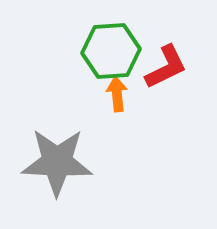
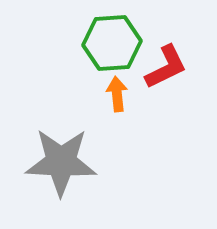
green hexagon: moved 1 px right, 8 px up
gray star: moved 4 px right
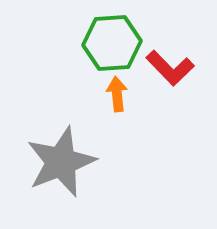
red L-shape: moved 4 px right, 1 px down; rotated 72 degrees clockwise
gray star: rotated 24 degrees counterclockwise
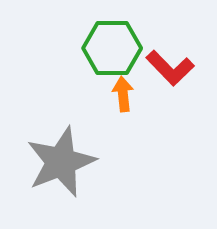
green hexagon: moved 5 px down; rotated 4 degrees clockwise
orange arrow: moved 6 px right
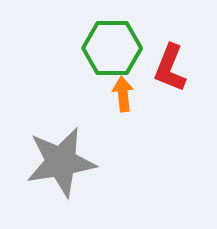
red L-shape: rotated 66 degrees clockwise
gray star: rotated 12 degrees clockwise
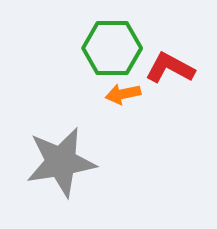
red L-shape: rotated 96 degrees clockwise
orange arrow: rotated 96 degrees counterclockwise
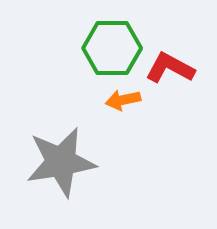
orange arrow: moved 6 px down
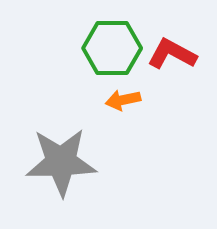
red L-shape: moved 2 px right, 14 px up
gray star: rotated 8 degrees clockwise
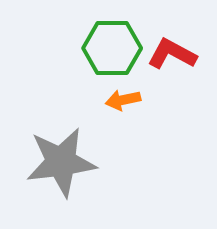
gray star: rotated 6 degrees counterclockwise
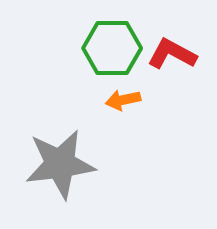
gray star: moved 1 px left, 2 px down
